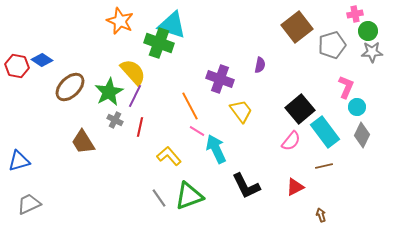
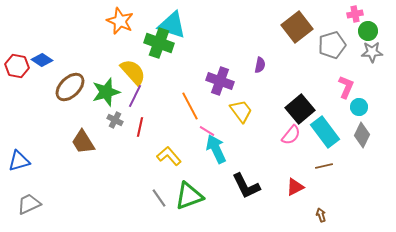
purple cross: moved 2 px down
green star: moved 3 px left; rotated 12 degrees clockwise
cyan circle: moved 2 px right
pink line: moved 10 px right
pink semicircle: moved 6 px up
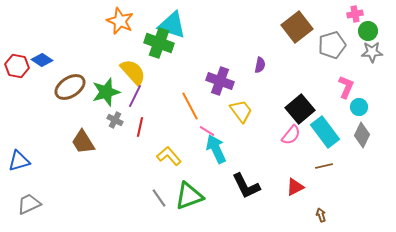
brown ellipse: rotated 12 degrees clockwise
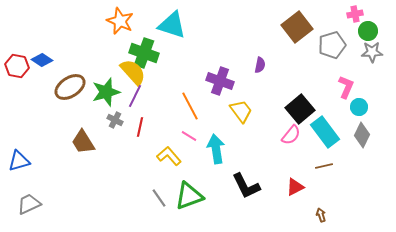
green cross: moved 15 px left, 10 px down
pink line: moved 18 px left, 5 px down
cyan arrow: rotated 16 degrees clockwise
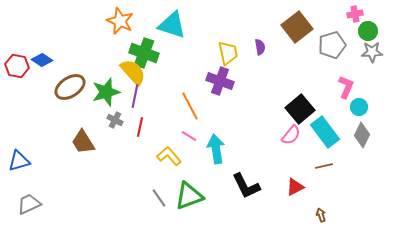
purple semicircle: moved 18 px up; rotated 21 degrees counterclockwise
purple line: rotated 15 degrees counterclockwise
yellow trapezoid: moved 13 px left, 58 px up; rotated 25 degrees clockwise
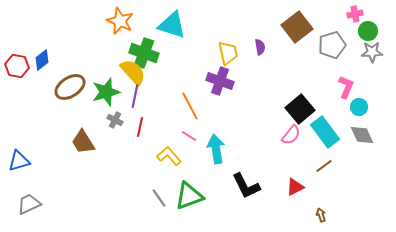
blue diamond: rotated 70 degrees counterclockwise
gray diamond: rotated 50 degrees counterclockwise
brown line: rotated 24 degrees counterclockwise
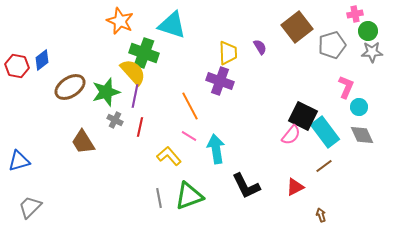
purple semicircle: rotated 21 degrees counterclockwise
yellow trapezoid: rotated 10 degrees clockwise
black square: moved 3 px right, 7 px down; rotated 24 degrees counterclockwise
gray line: rotated 24 degrees clockwise
gray trapezoid: moved 1 px right, 3 px down; rotated 20 degrees counterclockwise
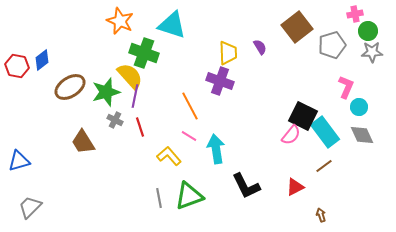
yellow semicircle: moved 3 px left, 4 px down
red line: rotated 30 degrees counterclockwise
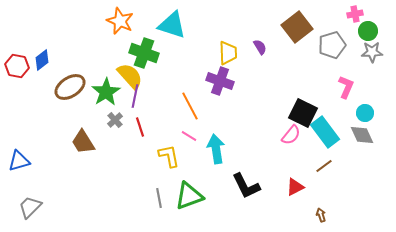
green star: rotated 16 degrees counterclockwise
cyan circle: moved 6 px right, 6 px down
black square: moved 3 px up
gray cross: rotated 21 degrees clockwise
yellow L-shape: rotated 30 degrees clockwise
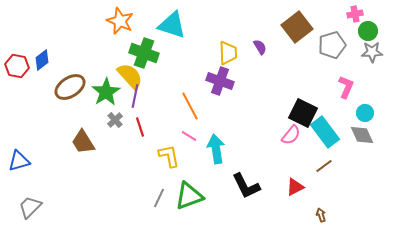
gray line: rotated 36 degrees clockwise
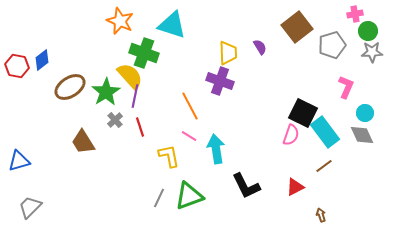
pink semicircle: rotated 20 degrees counterclockwise
